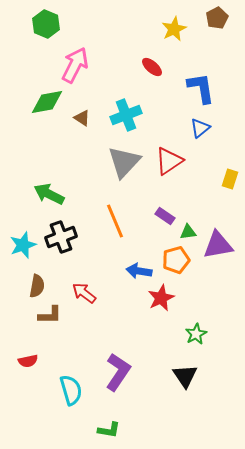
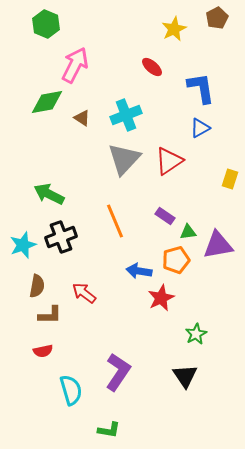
blue triangle: rotated 10 degrees clockwise
gray triangle: moved 3 px up
red semicircle: moved 15 px right, 10 px up
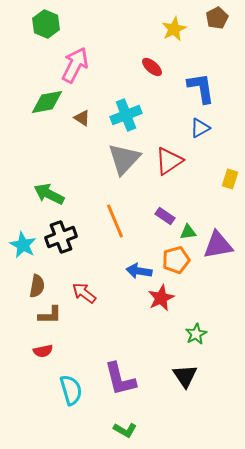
cyan star: rotated 24 degrees counterclockwise
purple L-shape: moved 2 px right, 7 px down; rotated 132 degrees clockwise
green L-shape: moved 16 px right; rotated 20 degrees clockwise
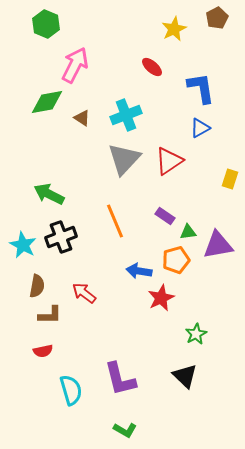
black triangle: rotated 12 degrees counterclockwise
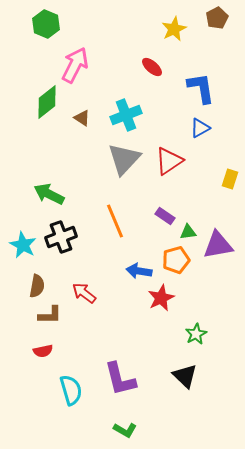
green diamond: rotated 28 degrees counterclockwise
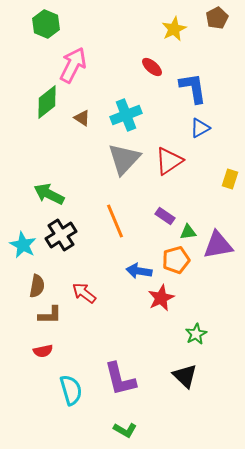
pink arrow: moved 2 px left
blue L-shape: moved 8 px left
black cross: moved 2 px up; rotated 12 degrees counterclockwise
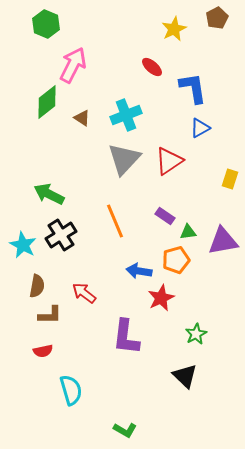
purple triangle: moved 5 px right, 4 px up
purple L-shape: moved 6 px right, 42 px up; rotated 21 degrees clockwise
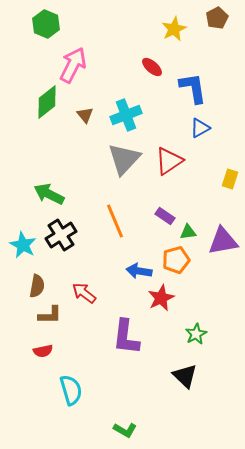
brown triangle: moved 3 px right, 3 px up; rotated 18 degrees clockwise
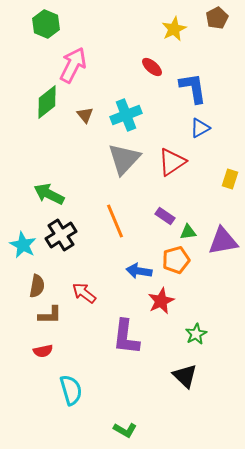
red triangle: moved 3 px right, 1 px down
red star: moved 3 px down
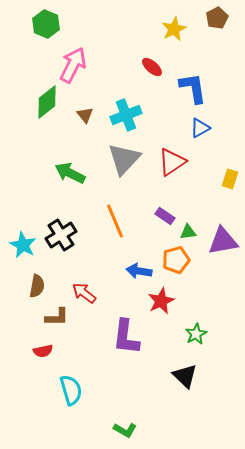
green arrow: moved 21 px right, 21 px up
brown L-shape: moved 7 px right, 2 px down
